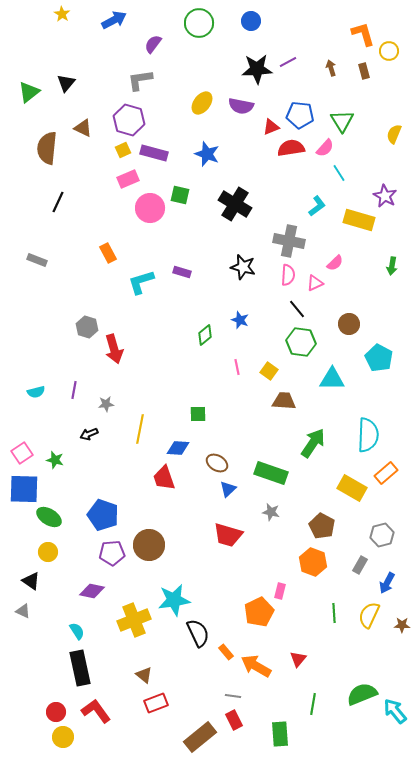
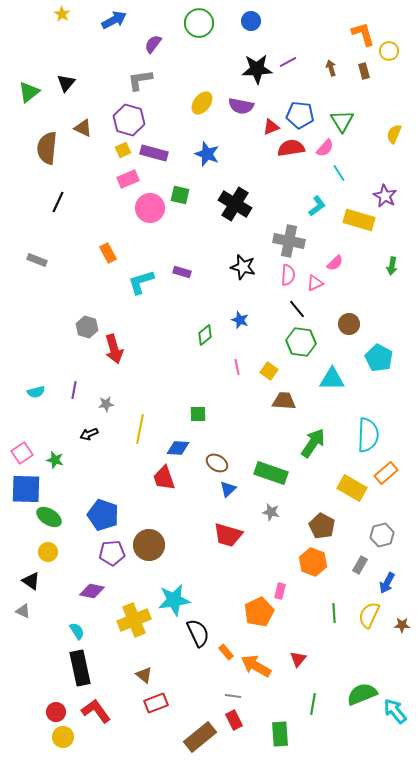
blue square at (24, 489): moved 2 px right
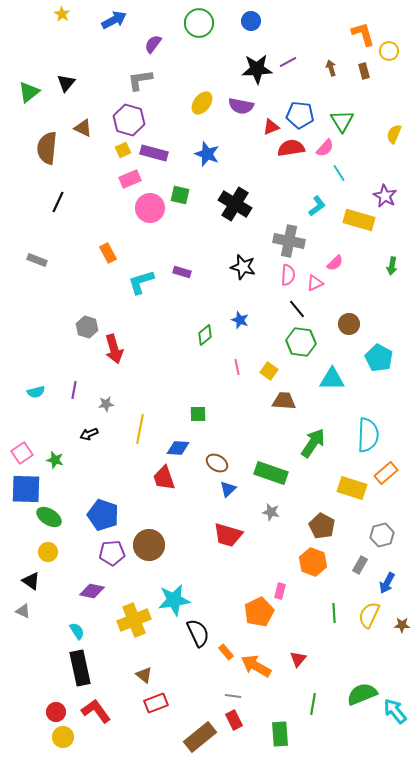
pink rectangle at (128, 179): moved 2 px right
yellow rectangle at (352, 488): rotated 12 degrees counterclockwise
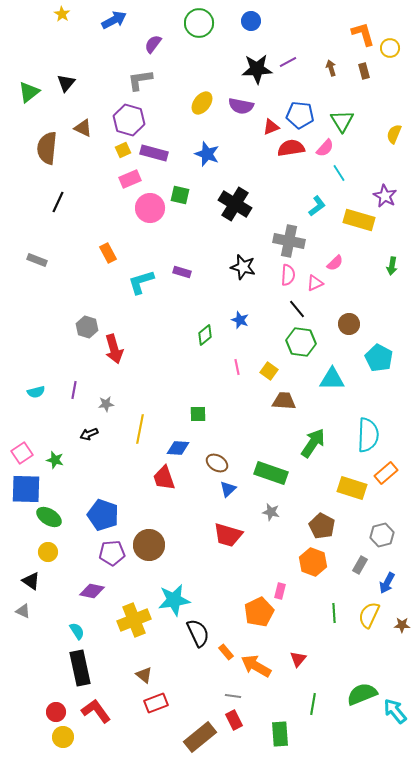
yellow circle at (389, 51): moved 1 px right, 3 px up
